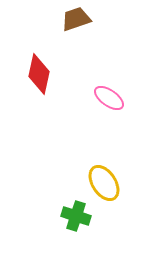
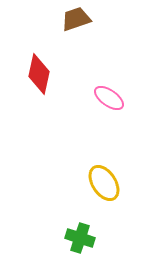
green cross: moved 4 px right, 22 px down
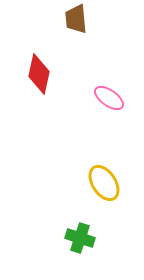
brown trapezoid: rotated 76 degrees counterclockwise
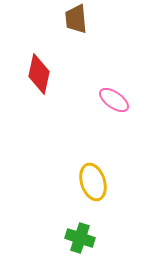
pink ellipse: moved 5 px right, 2 px down
yellow ellipse: moved 11 px left, 1 px up; rotated 15 degrees clockwise
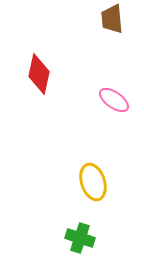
brown trapezoid: moved 36 px right
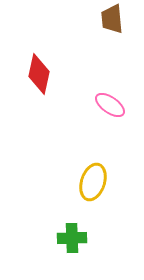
pink ellipse: moved 4 px left, 5 px down
yellow ellipse: rotated 36 degrees clockwise
green cross: moved 8 px left; rotated 20 degrees counterclockwise
